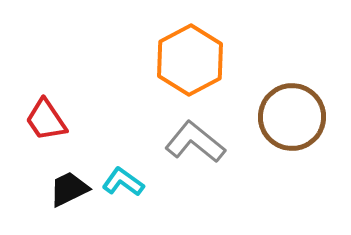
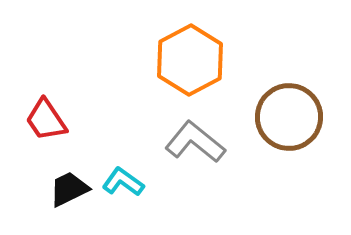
brown circle: moved 3 px left
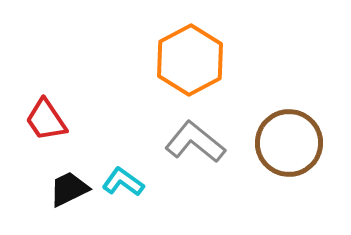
brown circle: moved 26 px down
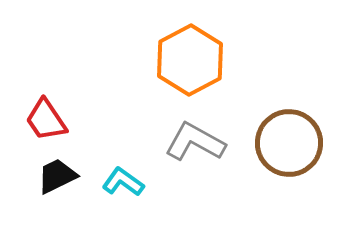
gray L-shape: rotated 10 degrees counterclockwise
black trapezoid: moved 12 px left, 13 px up
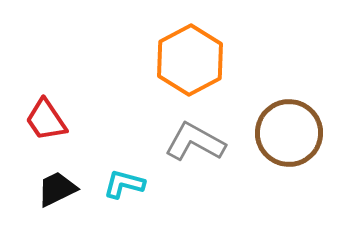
brown circle: moved 10 px up
black trapezoid: moved 13 px down
cyan L-shape: moved 1 px right, 2 px down; rotated 21 degrees counterclockwise
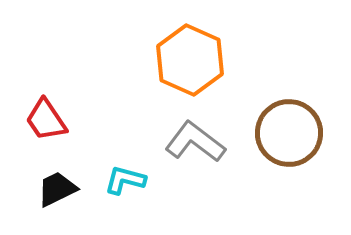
orange hexagon: rotated 8 degrees counterclockwise
gray L-shape: rotated 8 degrees clockwise
cyan L-shape: moved 1 px right, 4 px up
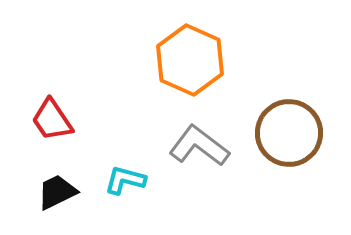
red trapezoid: moved 6 px right
gray L-shape: moved 4 px right, 4 px down
black trapezoid: moved 3 px down
